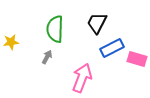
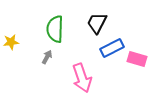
pink arrow: rotated 140 degrees clockwise
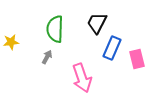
blue rectangle: rotated 40 degrees counterclockwise
pink rectangle: rotated 60 degrees clockwise
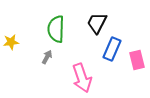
green semicircle: moved 1 px right
blue rectangle: moved 1 px down
pink rectangle: moved 1 px down
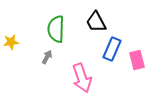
black trapezoid: moved 1 px left, 1 px up; rotated 55 degrees counterclockwise
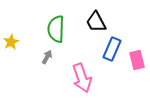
yellow star: rotated 21 degrees counterclockwise
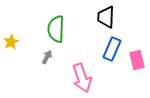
black trapezoid: moved 10 px right, 5 px up; rotated 30 degrees clockwise
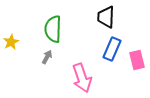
green semicircle: moved 3 px left
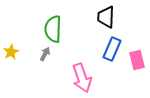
yellow star: moved 10 px down
gray arrow: moved 2 px left, 3 px up
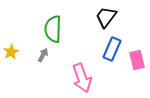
black trapezoid: rotated 35 degrees clockwise
gray arrow: moved 2 px left, 1 px down
